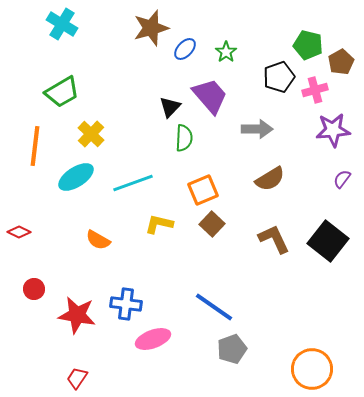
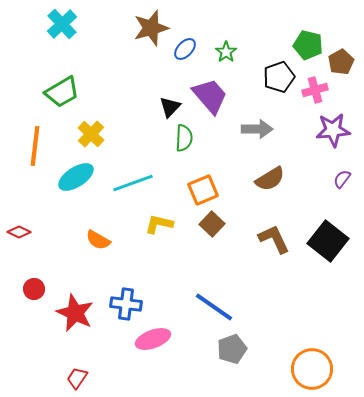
cyan cross: rotated 16 degrees clockwise
red star: moved 2 px left, 2 px up; rotated 15 degrees clockwise
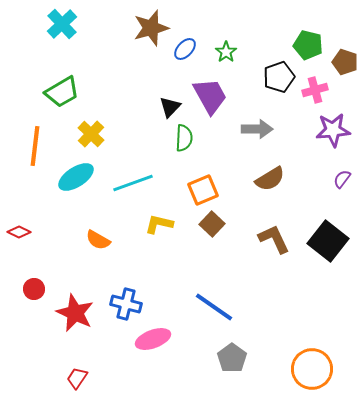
brown pentagon: moved 4 px right; rotated 25 degrees counterclockwise
purple trapezoid: rotated 12 degrees clockwise
blue cross: rotated 8 degrees clockwise
gray pentagon: moved 9 px down; rotated 16 degrees counterclockwise
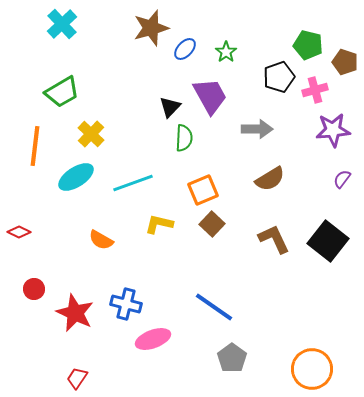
orange semicircle: moved 3 px right
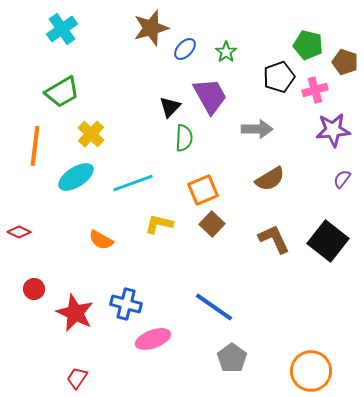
cyan cross: moved 5 px down; rotated 8 degrees clockwise
orange circle: moved 1 px left, 2 px down
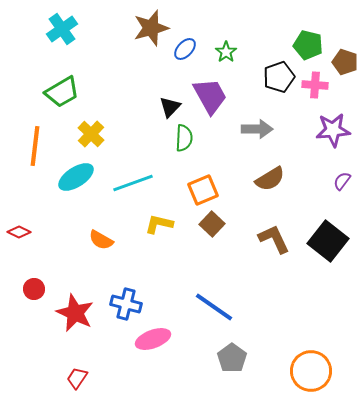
pink cross: moved 5 px up; rotated 20 degrees clockwise
purple semicircle: moved 2 px down
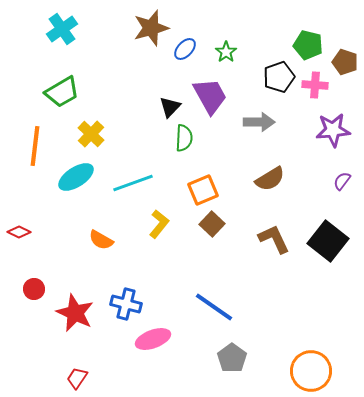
gray arrow: moved 2 px right, 7 px up
yellow L-shape: rotated 116 degrees clockwise
